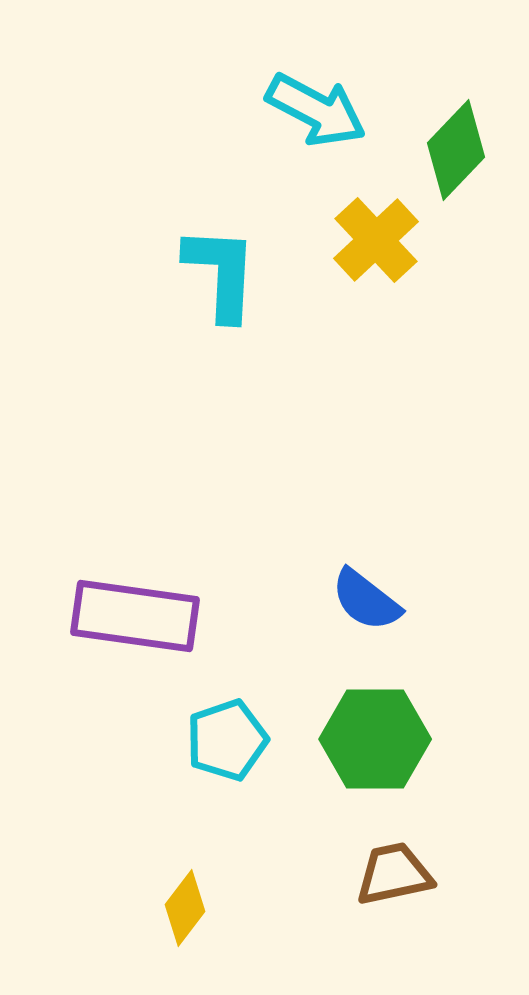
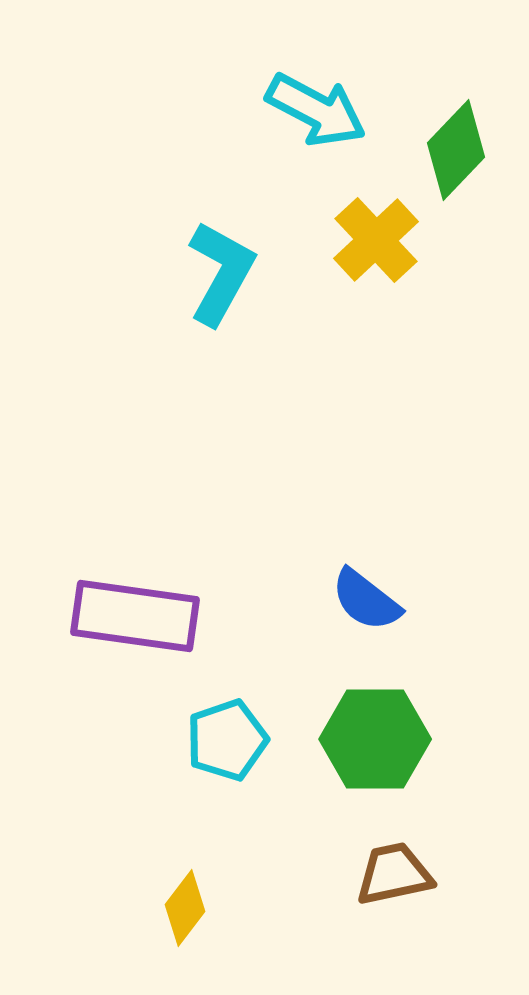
cyan L-shape: rotated 26 degrees clockwise
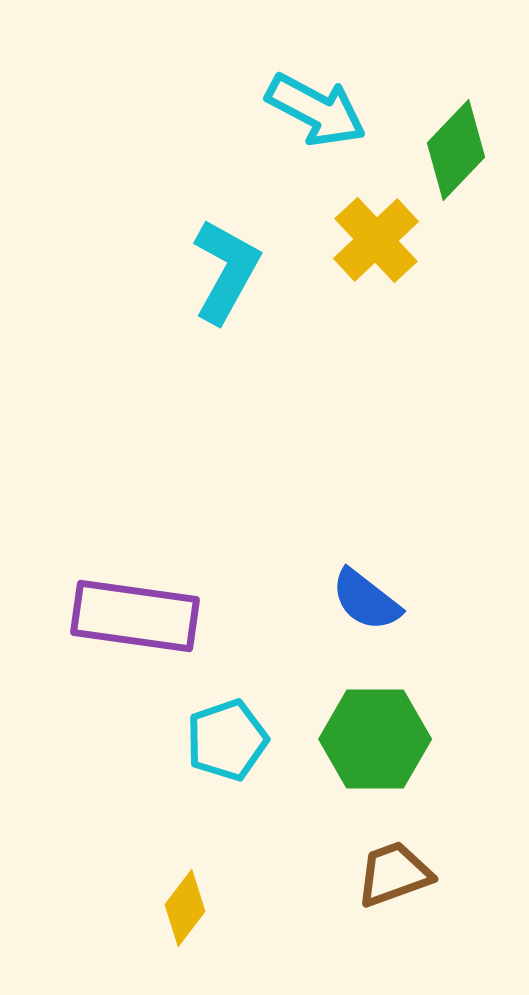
cyan L-shape: moved 5 px right, 2 px up
brown trapezoid: rotated 8 degrees counterclockwise
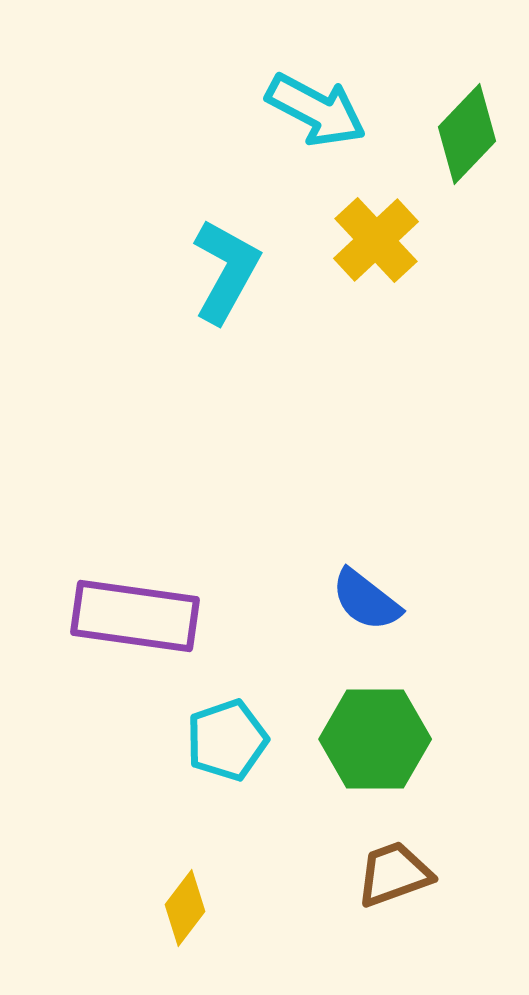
green diamond: moved 11 px right, 16 px up
